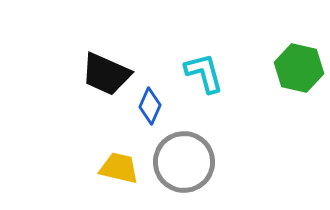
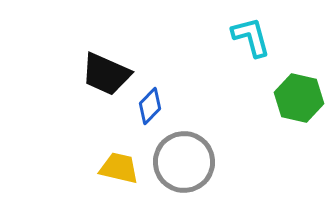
green hexagon: moved 30 px down
cyan L-shape: moved 47 px right, 36 px up
blue diamond: rotated 21 degrees clockwise
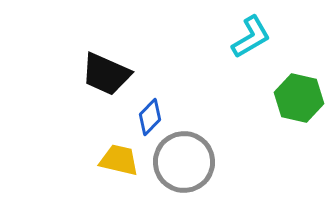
cyan L-shape: rotated 75 degrees clockwise
blue diamond: moved 11 px down
yellow trapezoid: moved 8 px up
